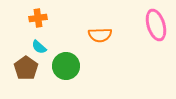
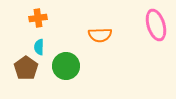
cyan semicircle: rotated 49 degrees clockwise
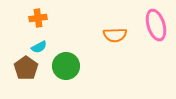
orange semicircle: moved 15 px right
cyan semicircle: rotated 119 degrees counterclockwise
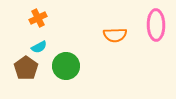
orange cross: rotated 18 degrees counterclockwise
pink ellipse: rotated 16 degrees clockwise
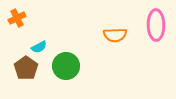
orange cross: moved 21 px left
